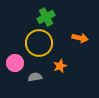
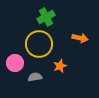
yellow circle: moved 1 px down
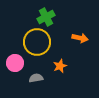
yellow circle: moved 2 px left, 2 px up
gray semicircle: moved 1 px right, 1 px down
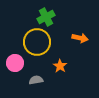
orange star: rotated 16 degrees counterclockwise
gray semicircle: moved 2 px down
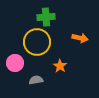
green cross: rotated 24 degrees clockwise
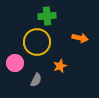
green cross: moved 1 px right, 1 px up
orange star: rotated 16 degrees clockwise
gray semicircle: rotated 128 degrees clockwise
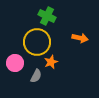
green cross: rotated 30 degrees clockwise
orange star: moved 9 px left, 4 px up
gray semicircle: moved 4 px up
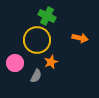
yellow circle: moved 2 px up
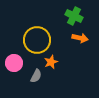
green cross: moved 27 px right
pink circle: moved 1 px left
